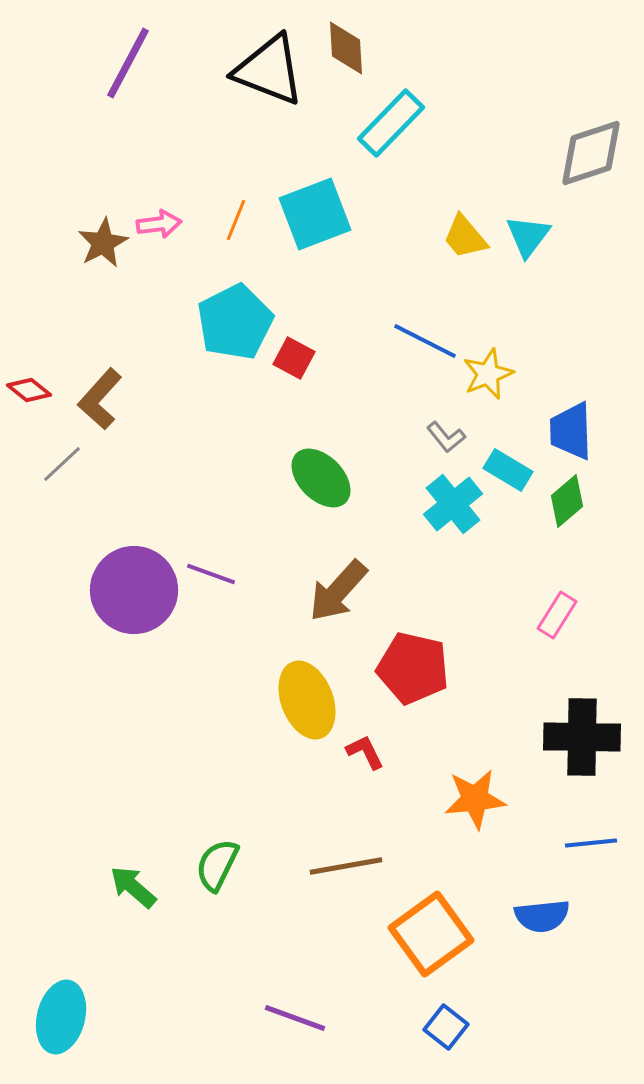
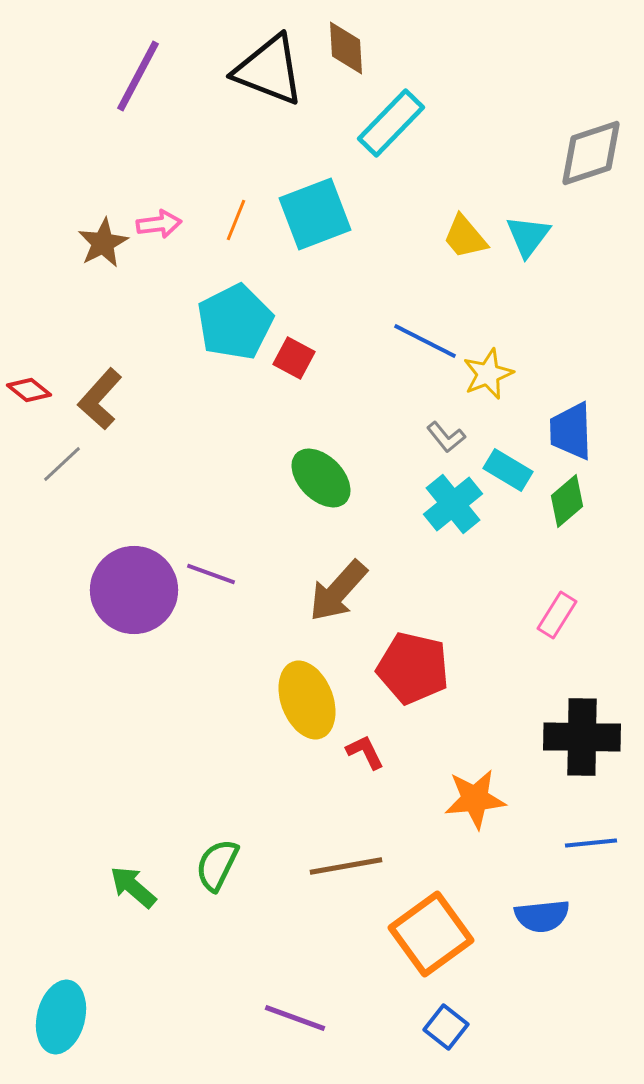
purple line at (128, 63): moved 10 px right, 13 px down
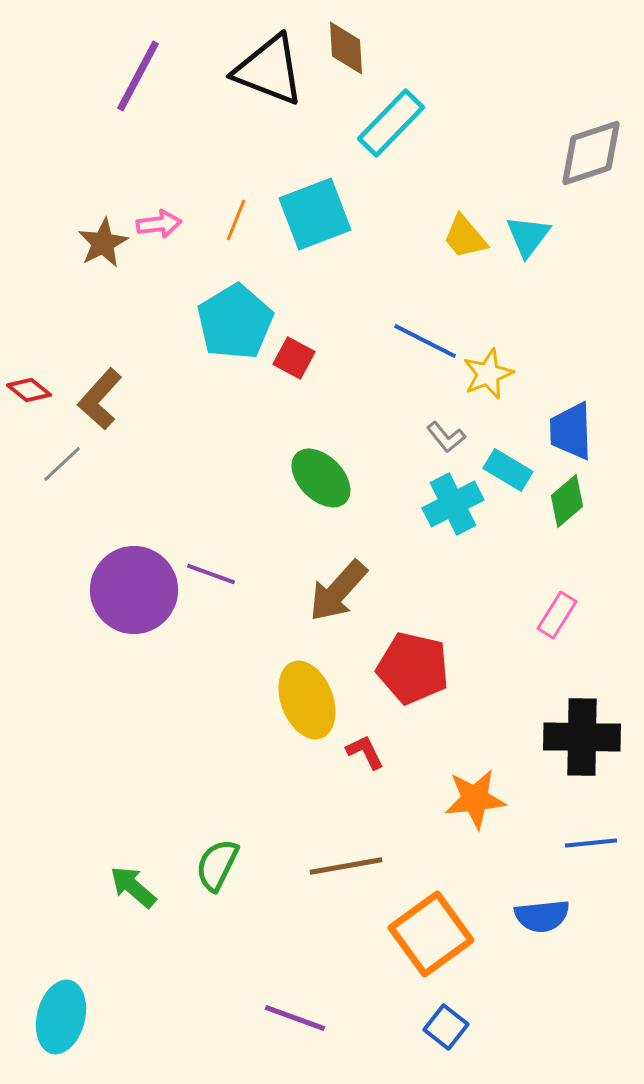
cyan pentagon at (235, 322): rotated 4 degrees counterclockwise
cyan cross at (453, 504): rotated 12 degrees clockwise
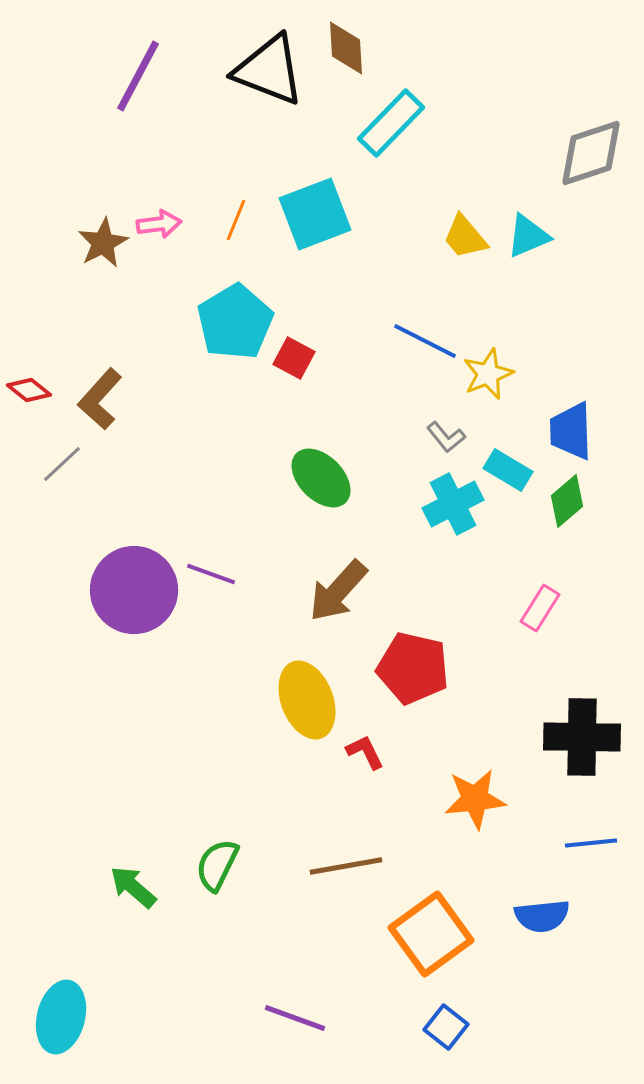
cyan triangle at (528, 236): rotated 30 degrees clockwise
pink rectangle at (557, 615): moved 17 px left, 7 px up
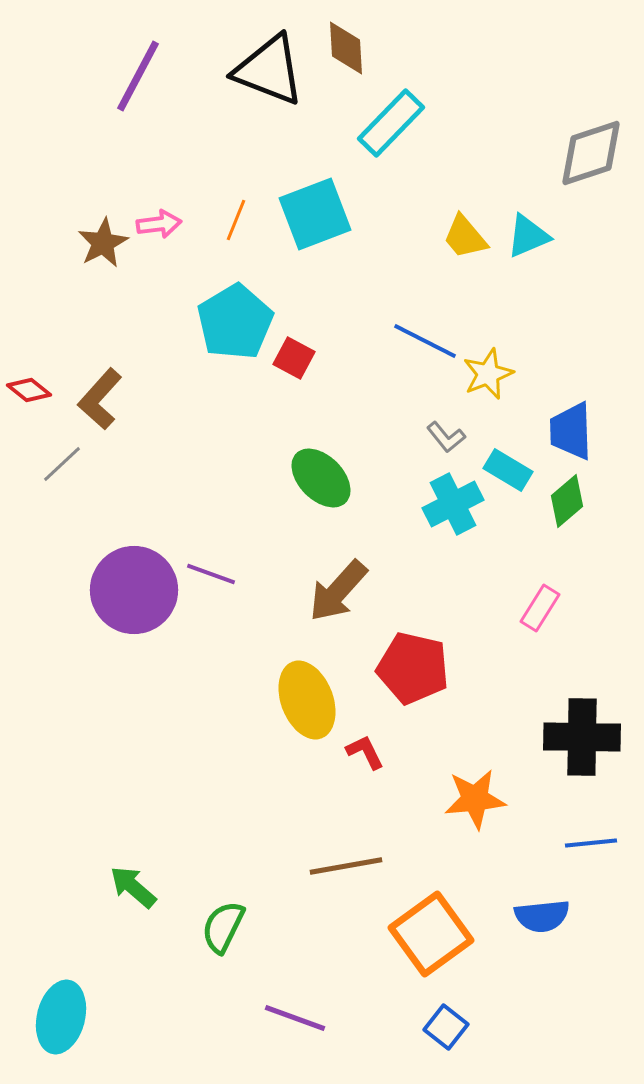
green semicircle at (217, 865): moved 6 px right, 62 px down
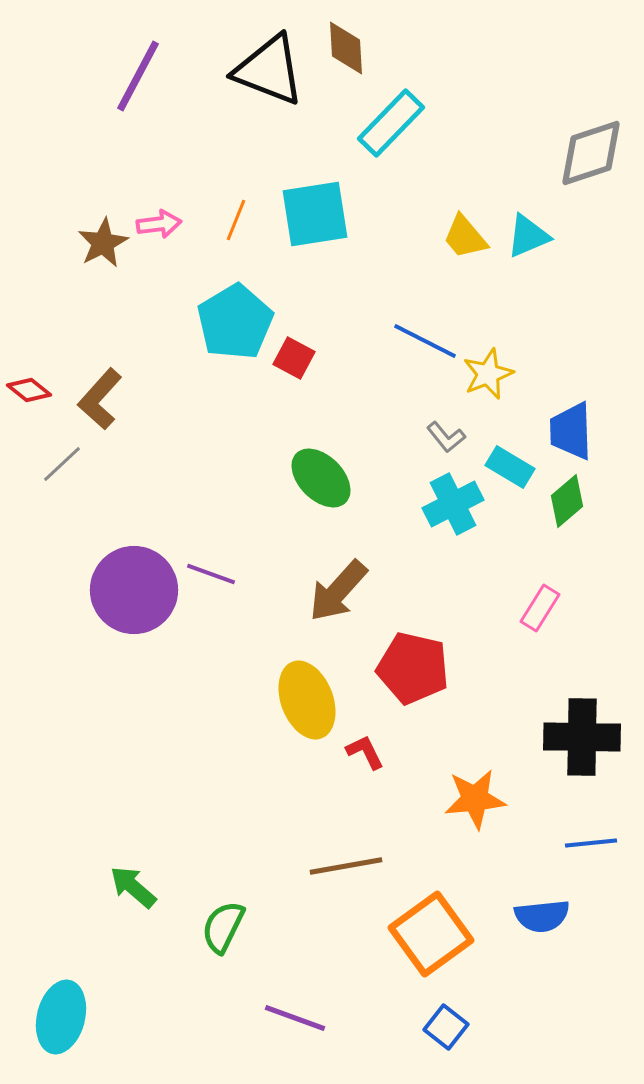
cyan square at (315, 214): rotated 12 degrees clockwise
cyan rectangle at (508, 470): moved 2 px right, 3 px up
